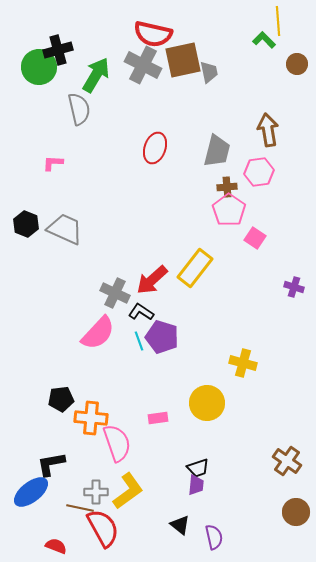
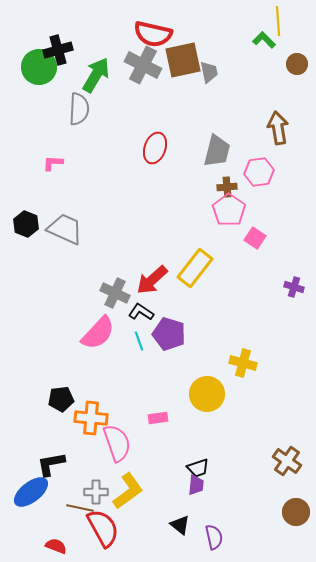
gray semicircle at (79, 109): rotated 16 degrees clockwise
brown arrow at (268, 130): moved 10 px right, 2 px up
purple pentagon at (162, 337): moved 7 px right, 3 px up
yellow circle at (207, 403): moved 9 px up
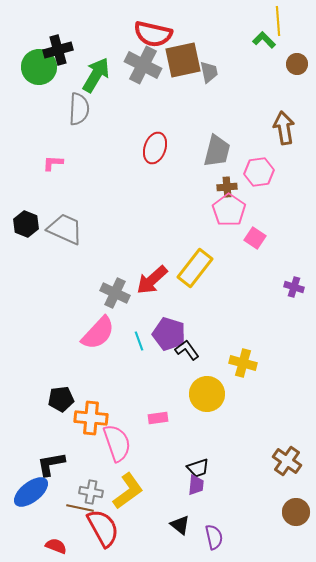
brown arrow at (278, 128): moved 6 px right
black L-shape at (141, 312): moved 46 px right, 38 px down; rotated 20 degrees clockwise
gray cross at (96, 492): moved 5 px left; rotated 10 degrees clockwise
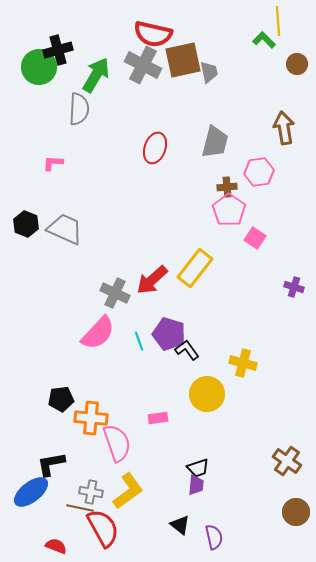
gray trapezoid at (217, 151): moved 2 px left, 9 px up
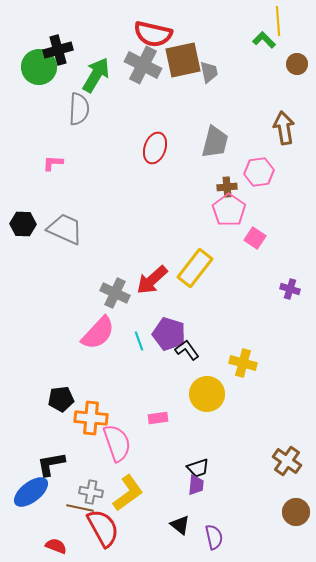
black hexagon at (26, 224): moved 3 px left; rotated 20 degrees counterclockwise
purple cross at (294, 287): moved 4 px left, 2 px down
yellow L-shape at (128, 491): moved 2 px down
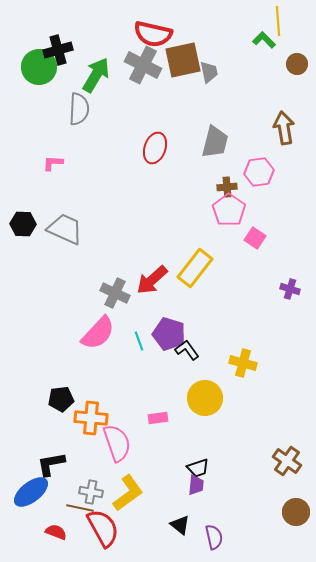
yellow circle at (207, 394): moved 2 px left, 4 px down
red semicircle at (56, 546): moved 14 px up
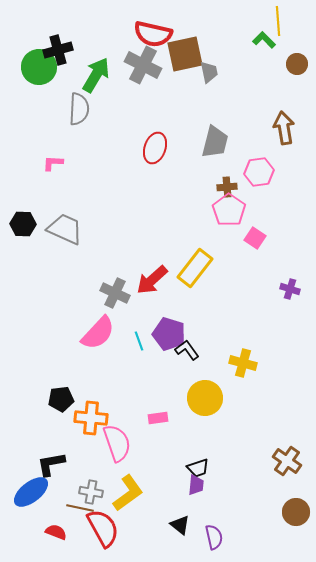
brown square at (183, 60): moved 2 px right, 6 px up
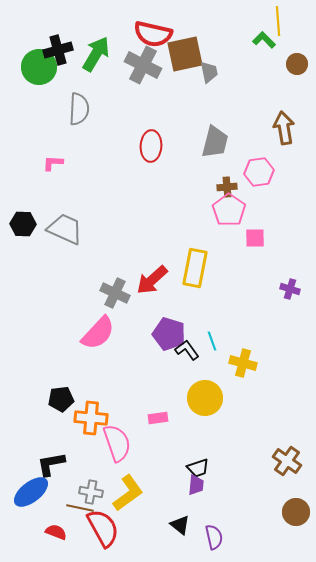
green arrow at (96, 75): moved 21 px up
red ellipse at (155, 148): moved 4 px left, 2 px up; rotated 16 degrees counterclockwise
pink square at (255, 238): rotated 35 degrees counterclockwise
yellow rectangle at (195, 268): rotated 27 degrees counterclockwise
cyan line at (139, 341): moved 73 px right
